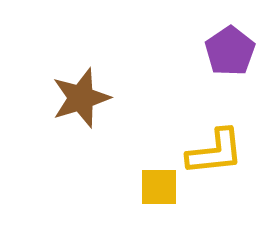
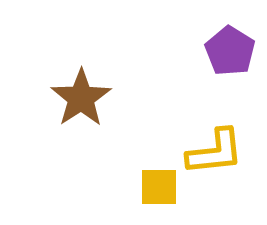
purple pentagon: rotated 6 degrees counterclockwise
brown star: rotated 16 degrees counterclockwise
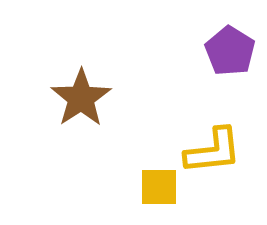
yellow L-shape: moved 2 px left, 1 px up
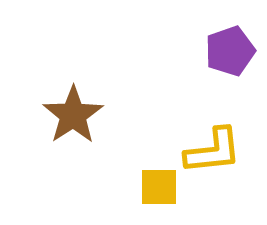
purple pentagon: rotated 21 degrees clockwise
brown star: moved 8 px left, 17 px down
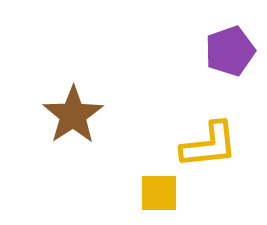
yellow L-shape: moved 4 px left, 6 px up
yellow square: moved 6 px down
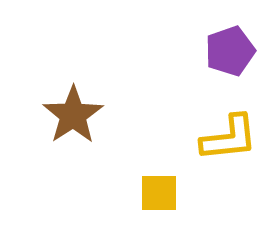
yellow L-shape: moved 20 px right, 7 px up
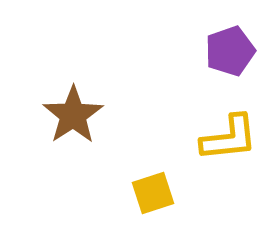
yellow square: moved 6 px left; rotated 18 degrees counterclockwise
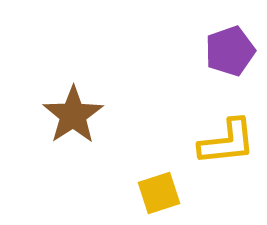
yellow L-shape: moved 2 px left, 4 px down
yellow square: moved 6 px right
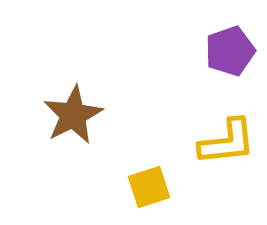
brown star: rotated 6 degrees clockwise
yellow square: moved 10 px left, 6 px up
